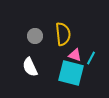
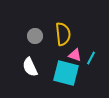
cyan square: moved 5 px left
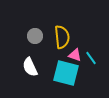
yellow semicircle: moved 1 px left, 3 px down
cyan line: rotated 64 degrees counterclockwise
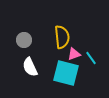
gray circle: moved 11 px left, 4 px down
pink triangle: moved 1 px left, 1 px up; rotated 40 degrees counterclockwise
